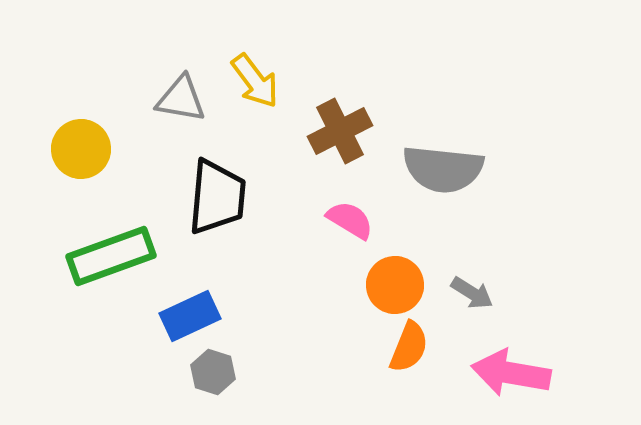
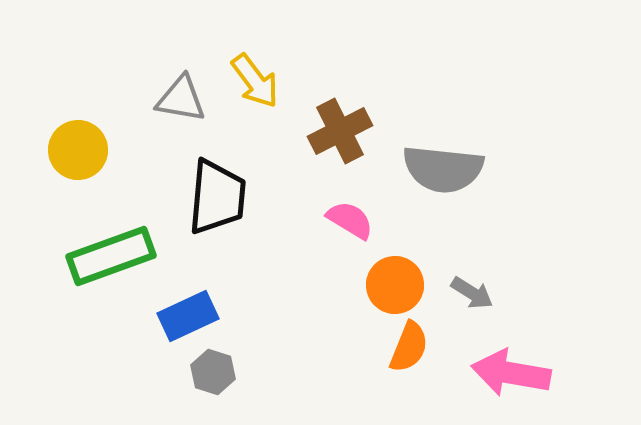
yellow circle: moved 3 px left, 1 px down
blue rectangle: moved 2 px left
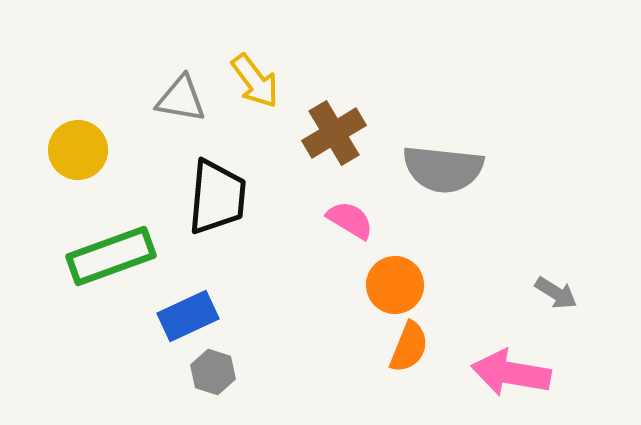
brown cross: moved 6 px left, 2 px down; rotated 4 degrees counterclockwise
gray arrow: moved 84 px right
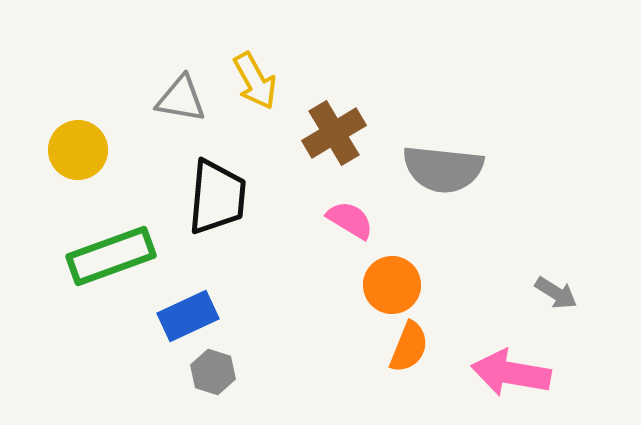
yellow arrow: rotated 8 degrees clockwise
orange circle: moved 3 px left
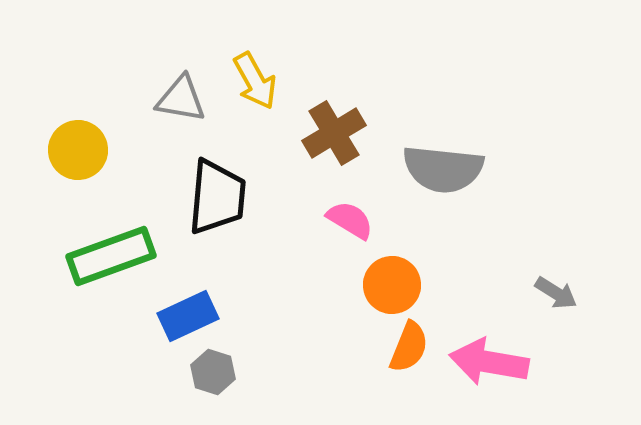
pink arrow: moved 22 px left, 11 px up
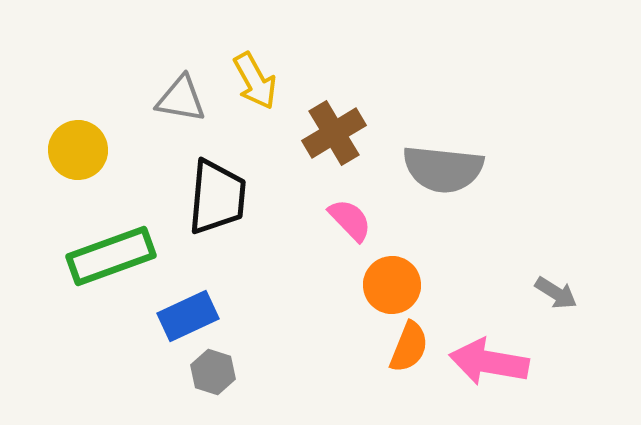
pink semicircle: rotated 15 degrees clockwise
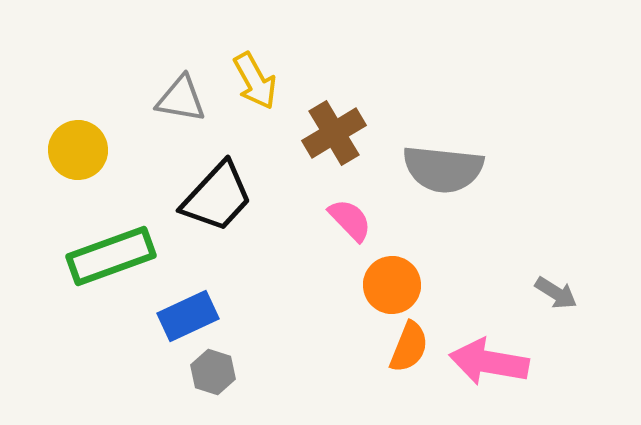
black trapezoid: rotated 38 degrees clockwise
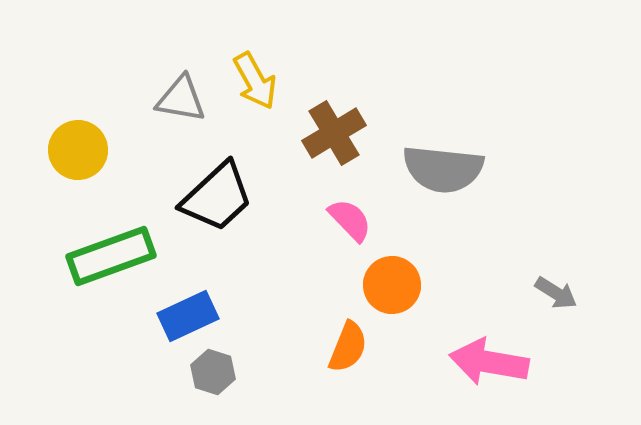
black trapezoid: rotated 4 degrees clockwise
orange semicircle: moved 61 px left
